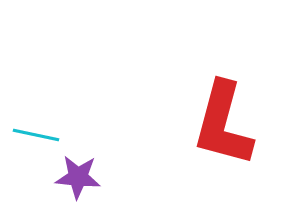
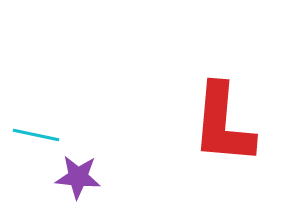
red L-shape: rotated 10 degrees counterclockwise
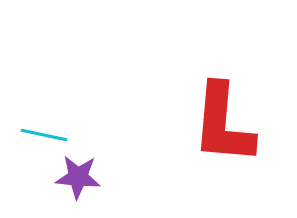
cyan line: moved 8 px right
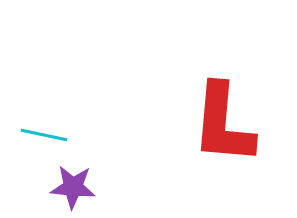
purple star: moved 5 px left, 10 px down
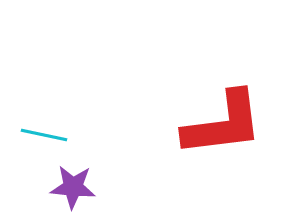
red L-shape: rotated 102 degrees counterclockwise
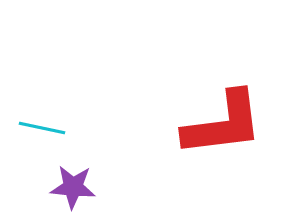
cyan line: moved 2 px left, 7 px up
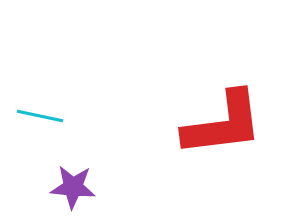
cyan line: moved 2 px left, 12 px up
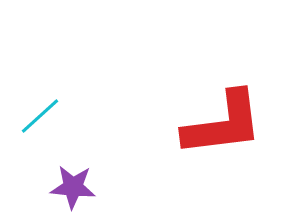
cyan line: rotated 54 degrees counterclockwise
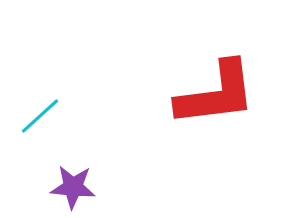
red L-shape: moved 7 px left, 30 px up
